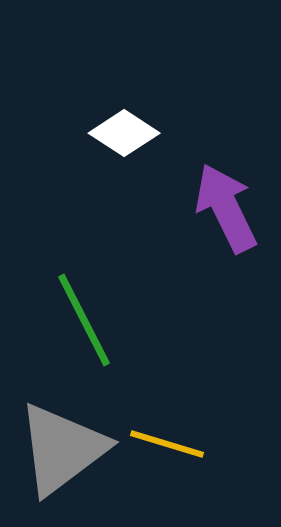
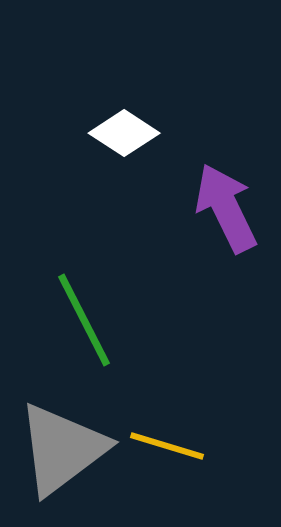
yellow line: moved 2 px down
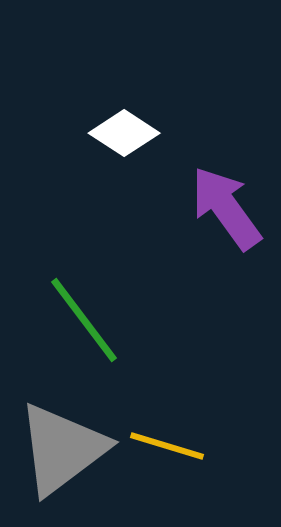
purple arrow: rotated 10 degrees counterclockwise
green line: rotated 10 degrees counterclockwise
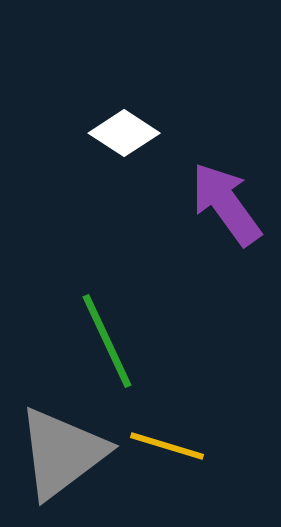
purple arrow: moved 4 px up
green line: moved 23 px right, 21 px down; rotated 12 degrees clockwise
gray triangle: moved 4 px down
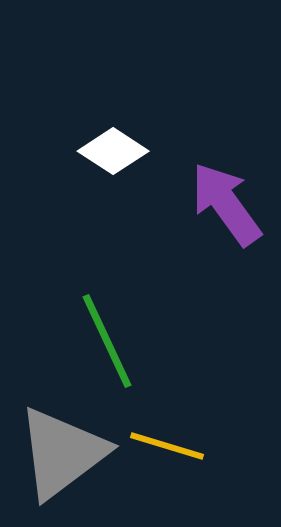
white diamond: moved 11 px left, 18 px down
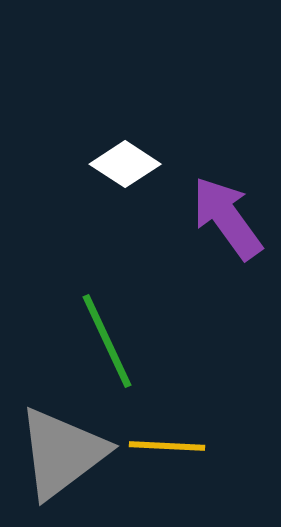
white diamond: moved 12 px right, 13 px down
purple arrow: moved 1 px right, 14 px down
yellow line: rotated 14 degrees counterclockwise
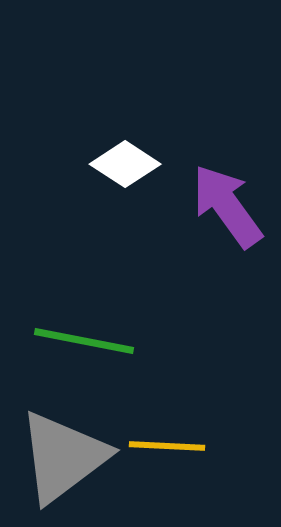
purple arrow: moved 12 px up
green line: moved 23 px left; rotated 54 degrees counterclockwise
gray triangle: moved 1 px right, 4 px down
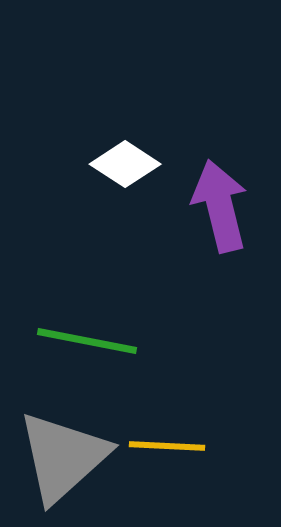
purple arrow: moved 7 px left; rotated 22 degrees clockwise
green line: moved 3 px right
gray triangle: rotated 5 degrees counterclockwise
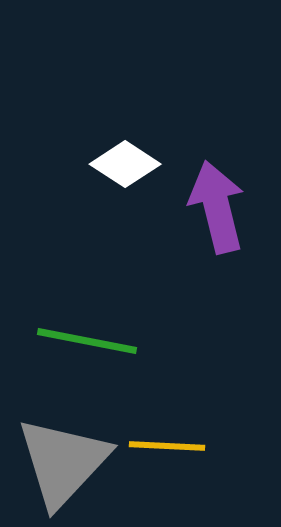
purple arrow: moved 3 px left, 1 px down
gray triangle: moved 5 px down; rotated 5 degrees counterclockwise
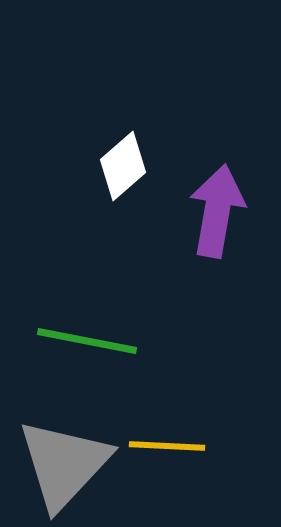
white diamond: moved 2 px left, 2 px down; rotated 74 degrees counterclockwise
purple arrow: moved 4 px down; rotated 24 degrees clockwise
gray triangle: moved 1 px right, 2 px down
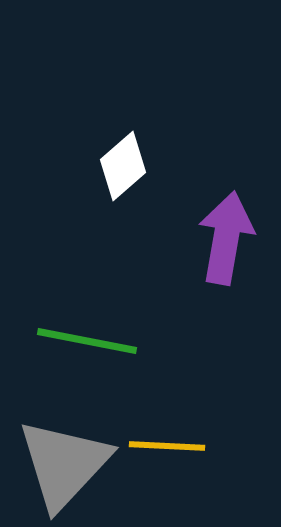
purple arrow: moved 9 px right, 27 px down
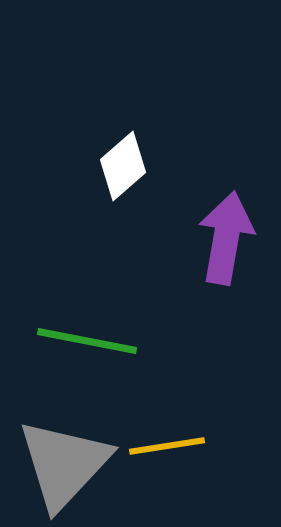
yellow line: rotated 12 degrees counterclockwise
